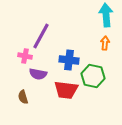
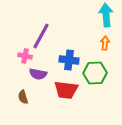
green hexagon: moved 2 px right, 3 px up; rotated 15 degrees counterclockwise
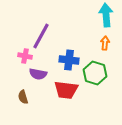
green hexagon: rotated 20 degrees clockwise
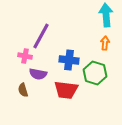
brown semicircle: moved 7 px up
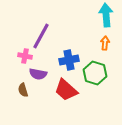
blue cross: rotated 18 degrees counterclockwise
red trapezoid: rotated 35 degrees clockwise
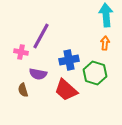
pink cross: moved 4 px left, 4 px up
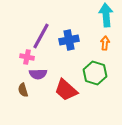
pink cross: moved 6 px right, 5 px down
blue cross: moved 20 px up
purple semicircle: rotated 12 degrees counterclockwise
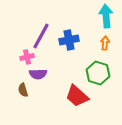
cyan arrow: moved 1 px down
pink cross: rotated 24 degrees counterclockwise
green hexagon: moved 3 px right
red trapezoid: moved 11 px right, 6 px down
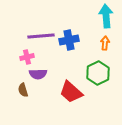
purple line: rotated 56 degrees clockwise
green hexagon: rotated 15 degrees clockwise
red trapezoid: moved 6 px left, 4 px up
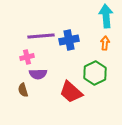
green hexagon: moved 3 px left
